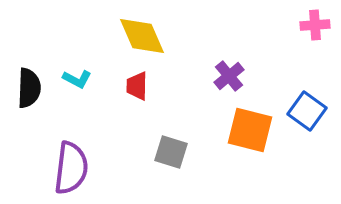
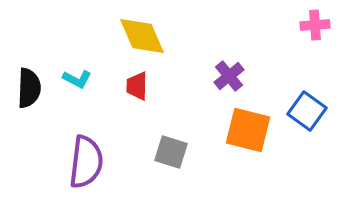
orange square: moved 2 px left
purple semicircle: moved 15 px right, 6 px up
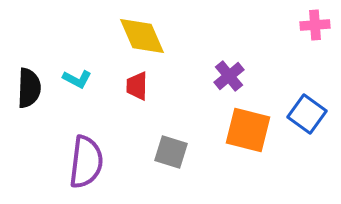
blue square: moved 3 px down
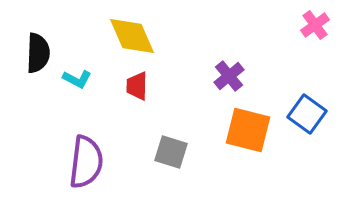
pink cross: rotated 32 degrees counterclockwise
yellow diamond: moved 10 px left
black semicircle: moved 9 px right, 35 px up
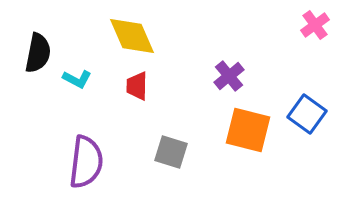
black semicircle: rotated 9 degrees clockwise
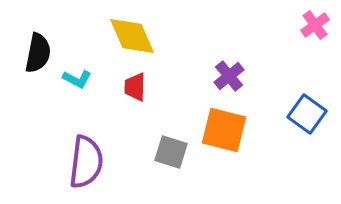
red trapezoid: moved 2 px left, 1 px down
orange square: moved 24 px left
